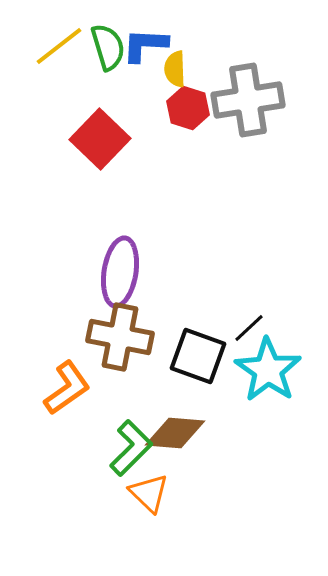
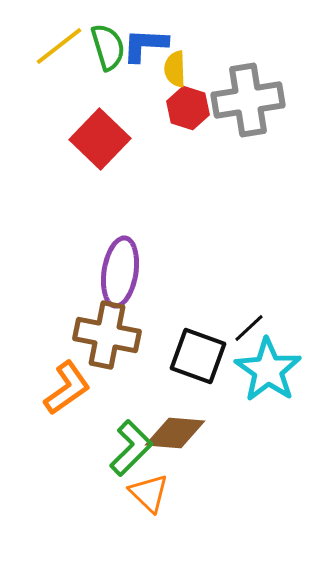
brown cross: moved 13 px left, 2 px up
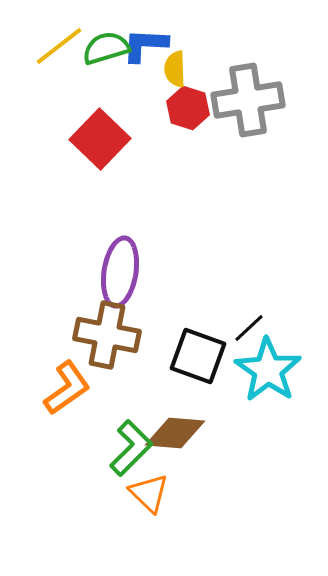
green semicircle: moved 2 px left, 1 px down; rotated 90 degrees counterclockwise
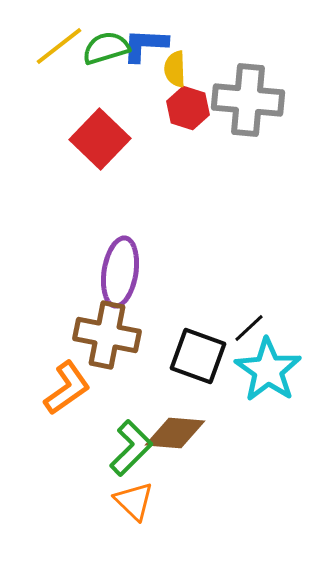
gray cross: rotated 14 degrees clockwise
orange triangle: moved 15 px left, 8 px down
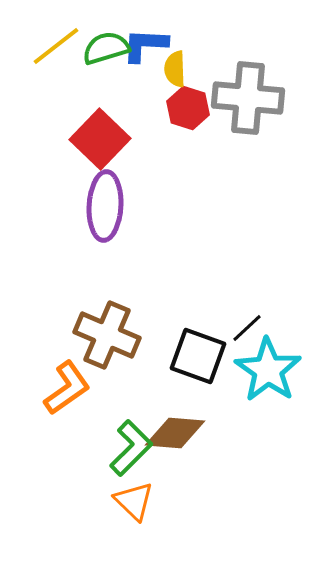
yellow line: moved 3 px left
gray cross: moved 2 px up
purple ellipse: moved 15 px left, 66 px up; rotated 6 degrees counterclockwise
black line: moved 2 px left
brown cross: rotated 12 degrees clockwise
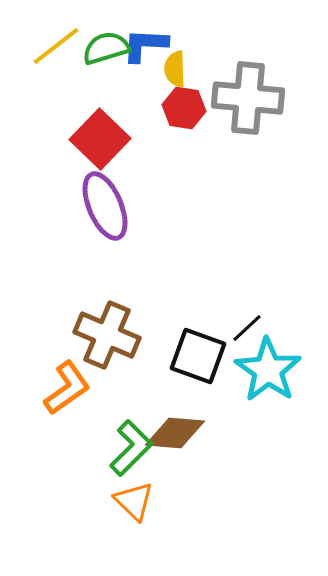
red hexagon: moved 4 px left; rotated 9 degrees counterclockwise
purple ellipse: rotated 26 degrees counterclockwise
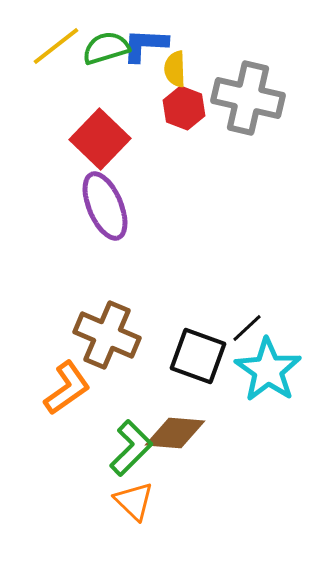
gray cross: rotated 8 degrees clockwise
red hexagon: rotated 12 degrees clockwise
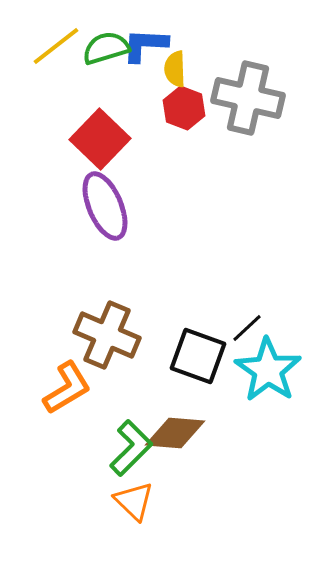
orange L-shape: rotated 4 degrees clockwise
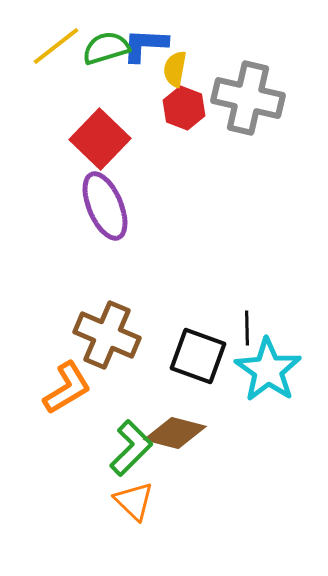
yellow semicircle: rotated 12 degrees clockwise
black line: rotated 48 degrees counterclockwise
brown diamond: rotated 10 degrees clockwise
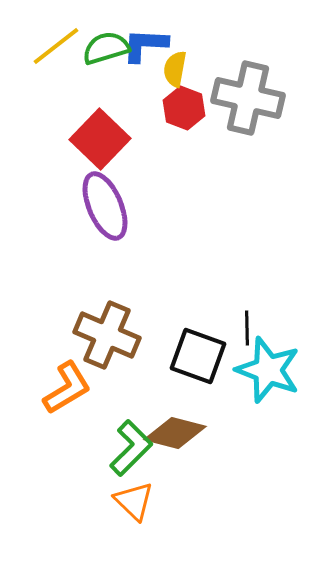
cyan star: rotated 14 degrees counterclockwise
